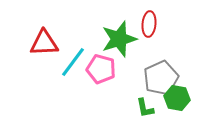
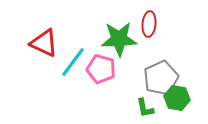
green star: rotated 15 degrees clockwise
red triangle: rotated 28 degrees clockwise
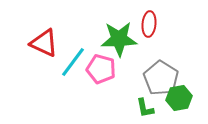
gray pentagon: rotated 16 degrees counterclockwise
green hexagon: moved 2 px right; rotated 20 degrees counterclockwise
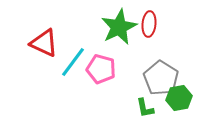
green star: moved 12 px up; rotated 24 degrees counterclockwise
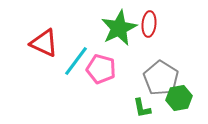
green star: moved 1 px down
cyan line: moved 3 px right, 1 px up
green L-shape: moved 3 px left
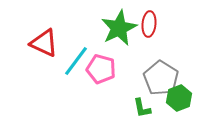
green hexagon: rotated 10 degrees counterclockwise
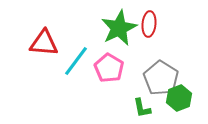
red triangle: rotated 20 degrees counterclockwise
pink pentagon: moved 8 px right, 1 px up; rotated 16 degrees clockwise
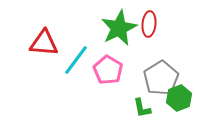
cyan line: moved 1 px up
pink pentagon: moved 1 px left, 2 px down
gray pentagon: rotated 8 degrees clockwise
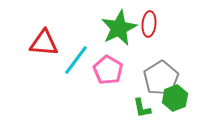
green hexagon: moved 4 px left
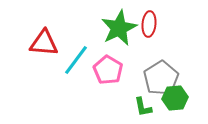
green hexagon: rotated 15 degrees clockwise
green L-shape: moved 1 px right, 1 px up
